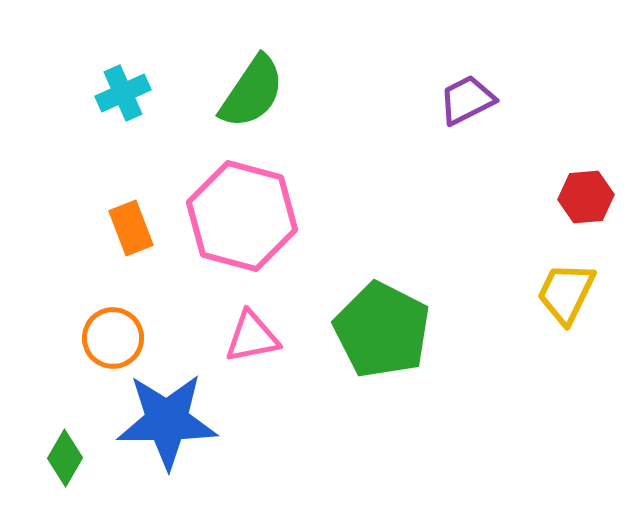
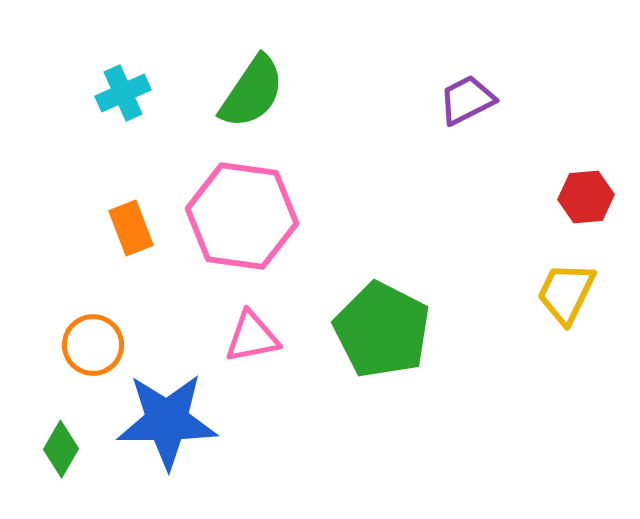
pink hexagon: rotated 7 degrees counterclockwise
orange circle: moved 20 px left, 7 px down
green diamond: moved 4 px left, 9 px up
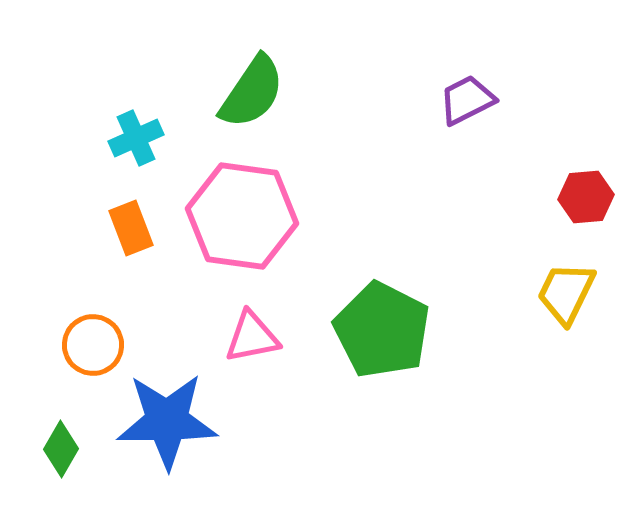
cyan cross: moved 13 px right, 45 px down
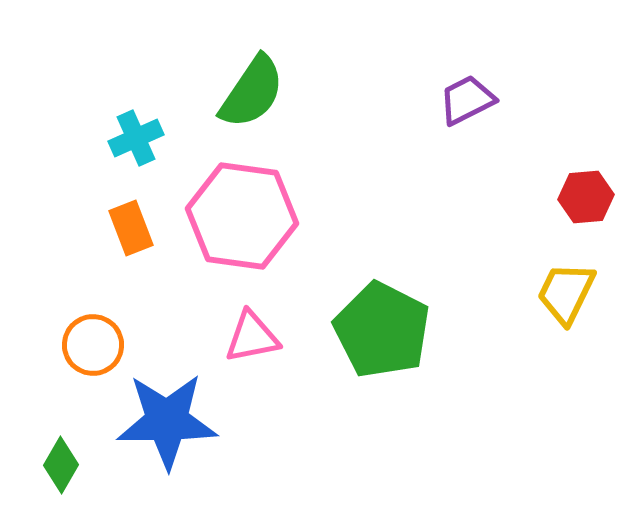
green diamond: moved 16 px down
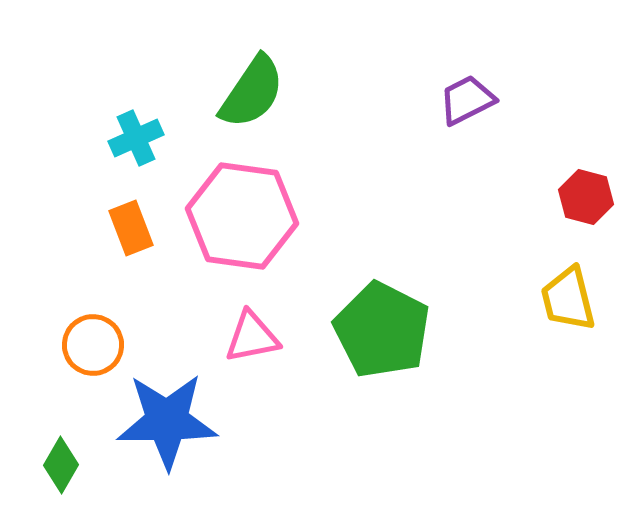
red hexagon: rotated 20 degrees clockwise
yellow trapezoid: moved 2 px right, 6 px down; rotated 40 degrees counterclockwise
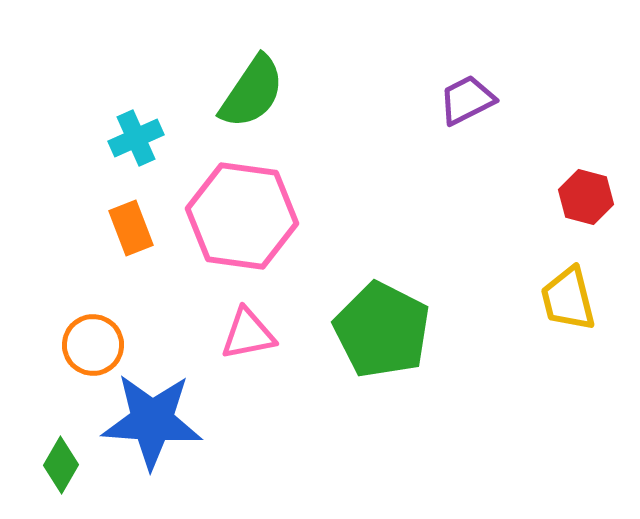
pink triangle: moved 4 px left, 3 px up
blue star: moved 15 px left; rotated 4 degrees clockwise
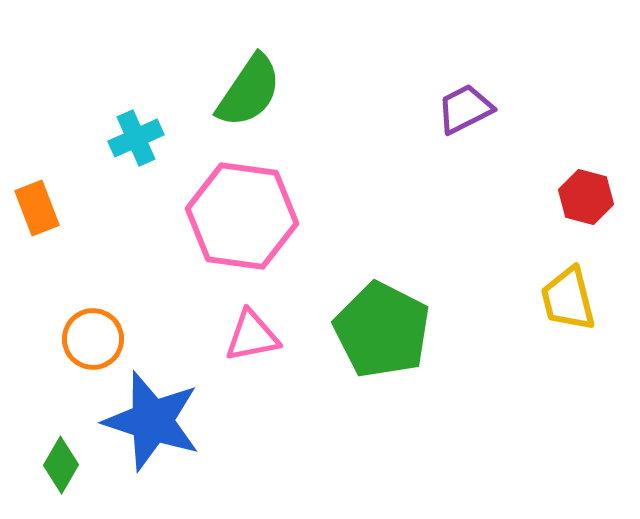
green semicircle: moved 3 px left, 1 px up
purple trapezoid: moved 2 px left, 9 px down
orange rectangle: moved 94 px left, 20 px up
pink triangle: moved 4 px right, 2 px down
orange circle: moved 6 px up
blue star: rotated 14 degrees clockwise
